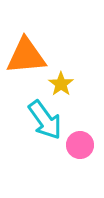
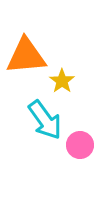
yellow star: moved 1 px right, 3 px up
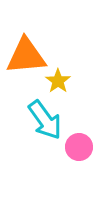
yellow star: moved 4 px left
pink circle: moved 1 px left, 2 px down
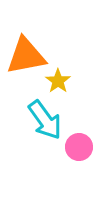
orange triangle: rotated 6 degrees counterclockwise
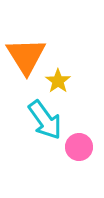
orange triangle: rotated 51 degrees counterclockwise
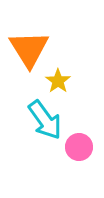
orange triangle: moved 3 px right, 7 px up
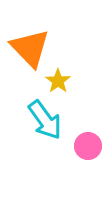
orange triangle: moved 1 px right, 1 px up; rotated 12 degrees counterclockwise
pink circle: moved 9 px right, 1 px up
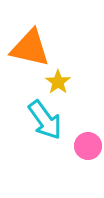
orange triangle: rotated 33 degrees counterclockwise
yellow star: moved 1 px down
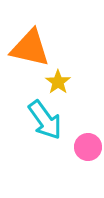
pink circle: moved 1 px down
